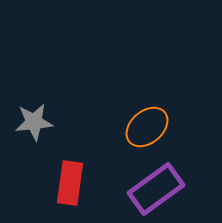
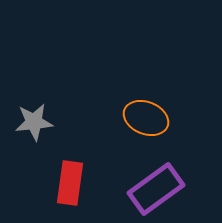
orange ellipse: moved 1 px left, 9 px up; rotated 63 degrees clockwise
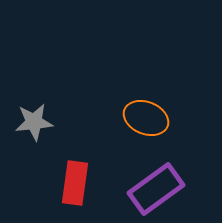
red rectangle: moved 5 px right
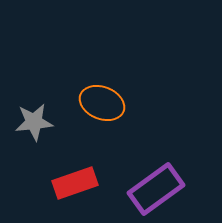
orange ellipse: moved 44 px left, 15 px up
red rectangle: rotated 63 degrees clockwise
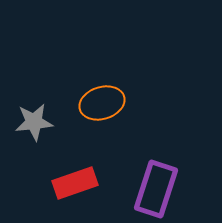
orange ellipse: rotated 39 degrees counterclockwise
purple rectangle: rotated 36 degrees counterclockwise
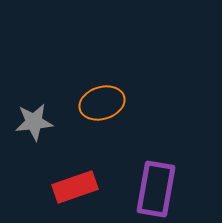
red rectangle: moved 4 px down
purple rectangle: rotated 8 degrees counterclockwise
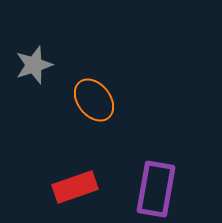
orange ellipse: moved 8 px left, 3 px up; rotated 69 degrees clockwise
gray star: moved 57 px up; rotated 12 degrees counterclockwise
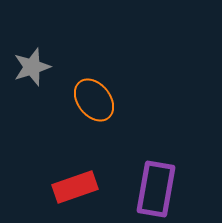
gray star: moved 2 px left, 2 px down
